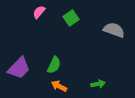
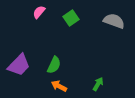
gray semicircle: moved 9 px up
purple trapezoid: moved 3 px up
green arrow: rotated 48 degrees counterclockwise
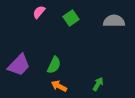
gray semicircle: rotated 20 degrees counterclockwise
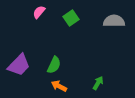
green arrow: moved 1 px up
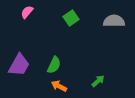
pink semicircle: moved 12 px left
purple trapezoid: rotated 15 degrees counterclockwise
green arrow: moved 2 px up; rotated 16 degrees clockwise
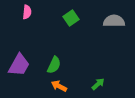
pink semicircle: rotated 144 degrees clockwise
green arrow: moved 3 px down
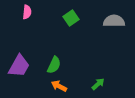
purple trapezoid: moved 1 px down
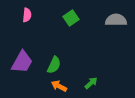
pink semicircle: moved 3 px down
gray semicircle: moved 2 px right, 1 px up
purple trapezoid: moved 3 px right, 4 px up
green arrow: moved 7 px left, 1 px up
